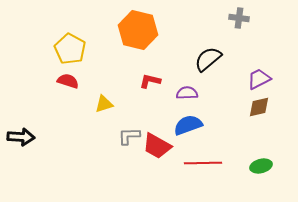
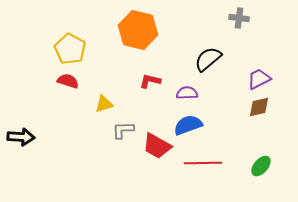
gray L-shape: moved 6 px left, 6 px up
green ellipse: rotated 35 degrees counterclockwise
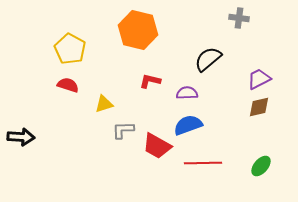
red semicircle: moved 4 px down
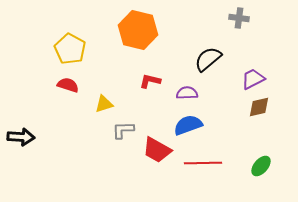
purple trapezoid: moved 6 px left
red trapezoid: moved 4 px down
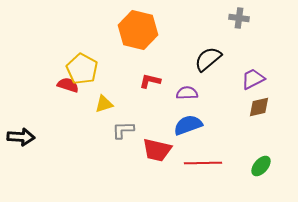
yellow pentagon: moved 12 px right, 20 px down
red trapezoid: rotated 16 degrees counterclockwise
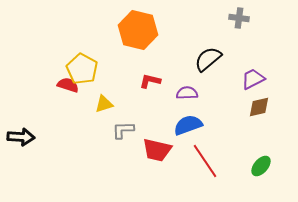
red line: moved 2 px right, 2 px up; rotated 57 degrees clockwise
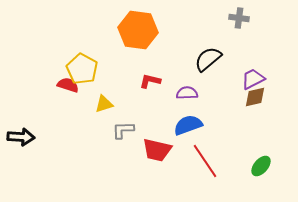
orange hexagon: rotated 6 degrees counterclockwise
brown diamond: moved 4 px left, 10 px up
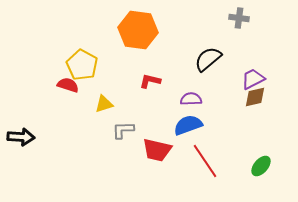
yellow pentagon: moved 4 px up
purple semicircle: moved 4 px right, 6 px down
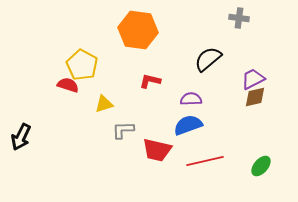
black arrow: rotated 112 degrees clockwise
red line: rotated 69 degrees counterclockwise
